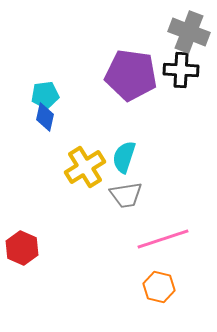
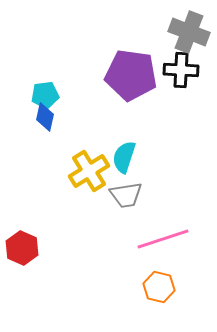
yellow cross: moved 4 px right, 4 px down
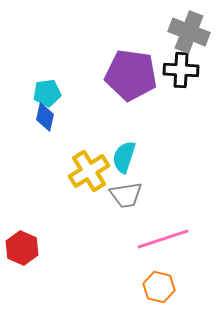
cyan pentagon: moved 2 px right, 2 px up
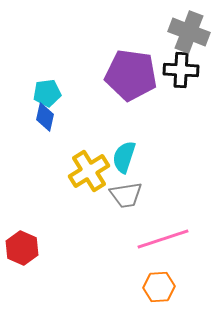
orange hexagon: rotated 16 degrees counterclockwise
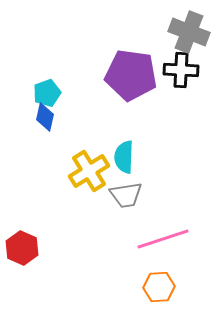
cyan pentagon: rotated 12 degrees counterclockwise
cyan semicircle: rotated 16 degrees counterclockwise
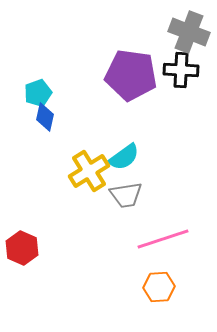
cyan pentagon: moved 9 px left
cyan semicircle: rotated 128 degrees counterclockwise
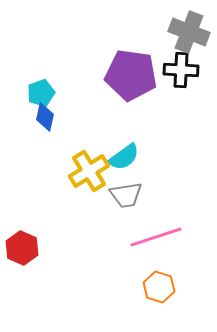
cyan pentagon: moved 3 px right
pink line: moved 7 px left, 2 px up
orange hexagon: rotated 20 degrees clockwise
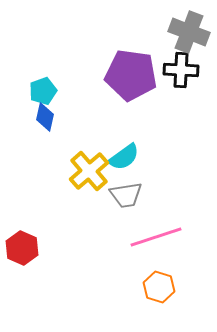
cyan pentagon: moved 2 px right, 2 px up
yellow cross: rotated 9 degrees counterclockwise
